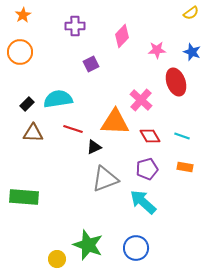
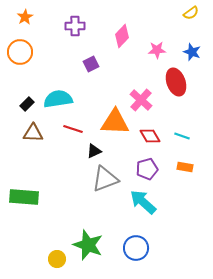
orange star: moved 2 px right, 2 px down
black triangle: moved 4 px down
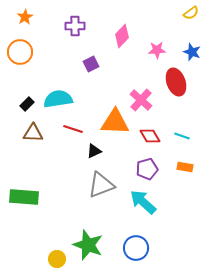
gray triangle: moved 4 px left, 6 px down
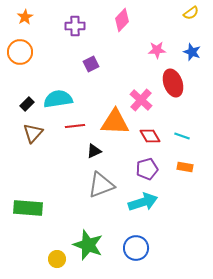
pink diamond: moved 16 px up
red ellipse: moved 3 px left, 1 px down
red line: moved 2 px right, 3 px up; rotated 24 degrees counterclockwise
brown triangle: rotated 50 degrees counterclockwise
green rectangle: moved 4 px right, 11 px down
cyan arrow: rotated 120 degrees clockwise
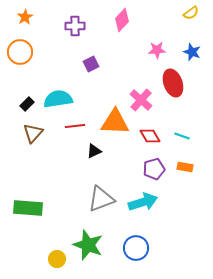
purple pentagon: moved 7 px right
gray triangle: moved 14 px down
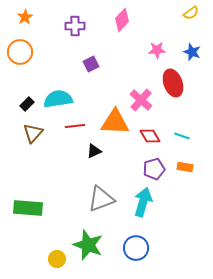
cyan arrow: rotated 56 degrees counterclockwise
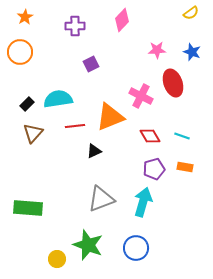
pink cross: moved 4 px up; rotated 15 degrees counterclockwise
orange triangle: moved 5 px left, 5 px up; rotated 24 degrees counterclockwise
